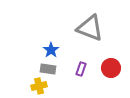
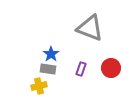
blue star: moved 4 px down
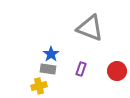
red circle: moved 6 px right, 3 px down
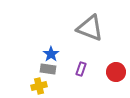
red circle: moved 1 px left, 1 px down
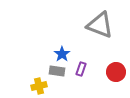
gray triangle: moved 10 px right, 3 px up
blue star: moved 11 px right
gray rectangle: moved 9 px right, 2 px down
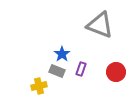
gray rectangle: rotated 14 degrees clockwise
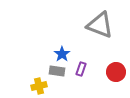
gray rectangle: rotated 14 degrees counterclockwise
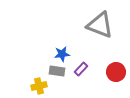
blue star: rotated 28 degrees clockwise
purple rectangle: rotated 24 degrees clockwise
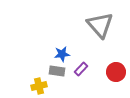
gray triangle: rotated 28 degrees clockwise
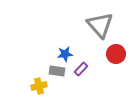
blue star: moved 3 px right
red circle: moved 18 px up
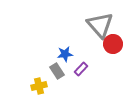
red circle: moved 3 px left, 10 px up
gray rectangle: rotated 49 degrees clockwise
